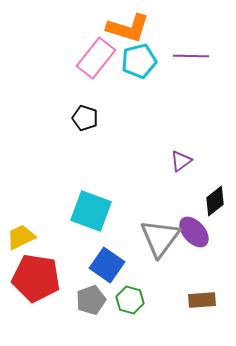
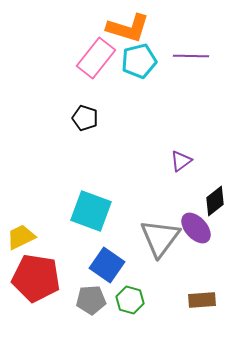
purple ellipse: moved 2 px right, 4 px up
gray pentagon: rotated 16 degrees clockwise
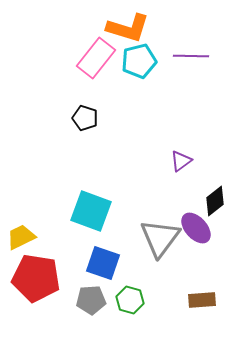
blue square: moved 4 px left, 2 px up; rotated 16 degrees counterclockwise
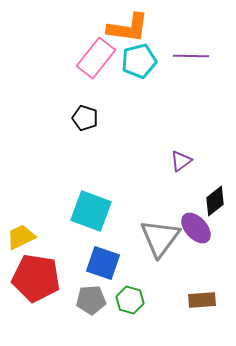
orange L-shape: rotated 9 degrees counterclockwise
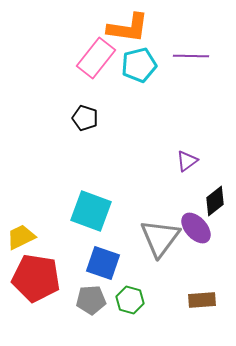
cyan pentagon: moved 4 px down
purple triangle: moved 6 px right
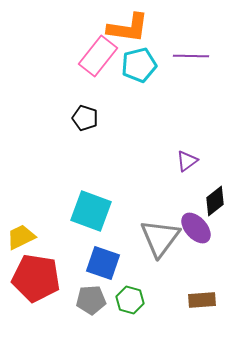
pink rectangle: moved 2 px right, 2 px up
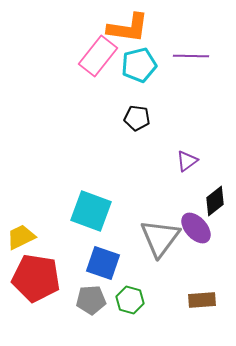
black pentagon: moved 52 px right; rotated 10 degrees counterclockwise
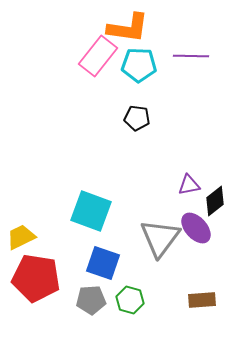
cyan pentagon: rotated 16 degrees clockwise
purple triangle: moved 2 px right, 24 px down; rotated 25 degrees clockwise
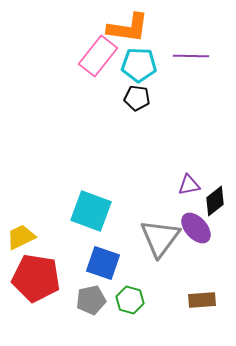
black pentagon: moved 20 px up
gray pentagon: rotated 8 degrees counterclockwise
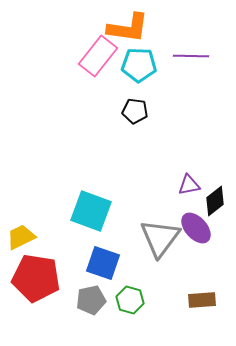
black pentagon: moved 2 px left, 13 px down
